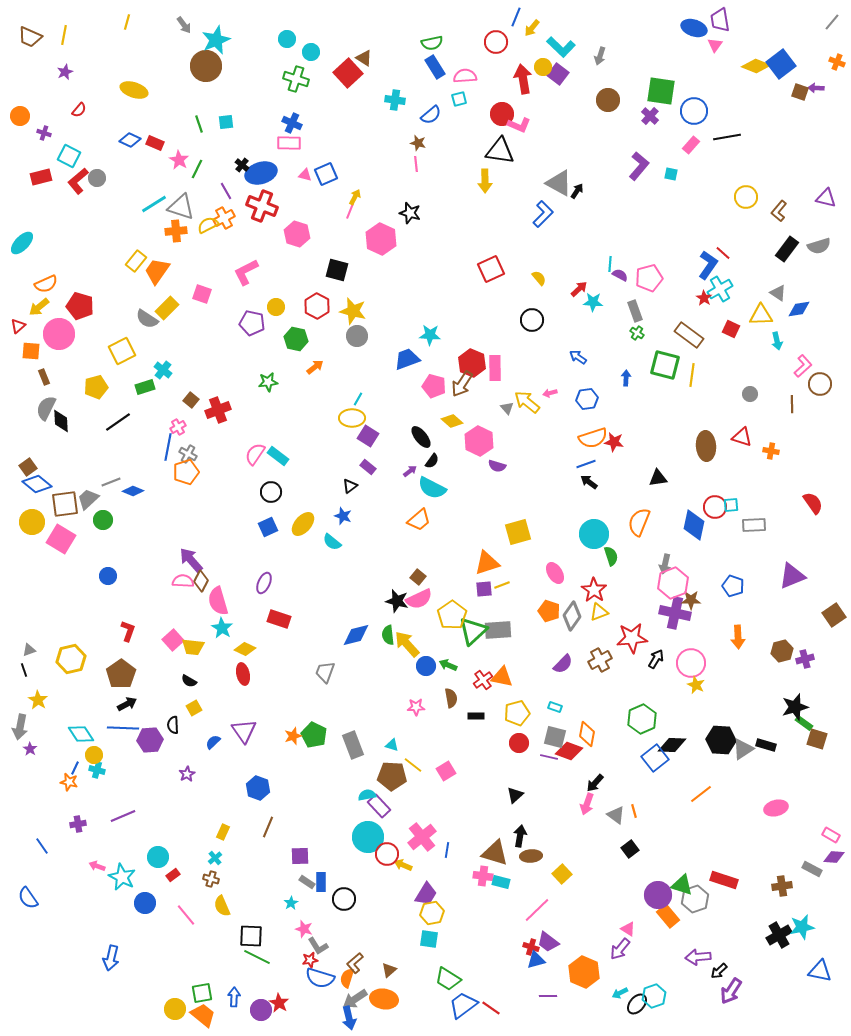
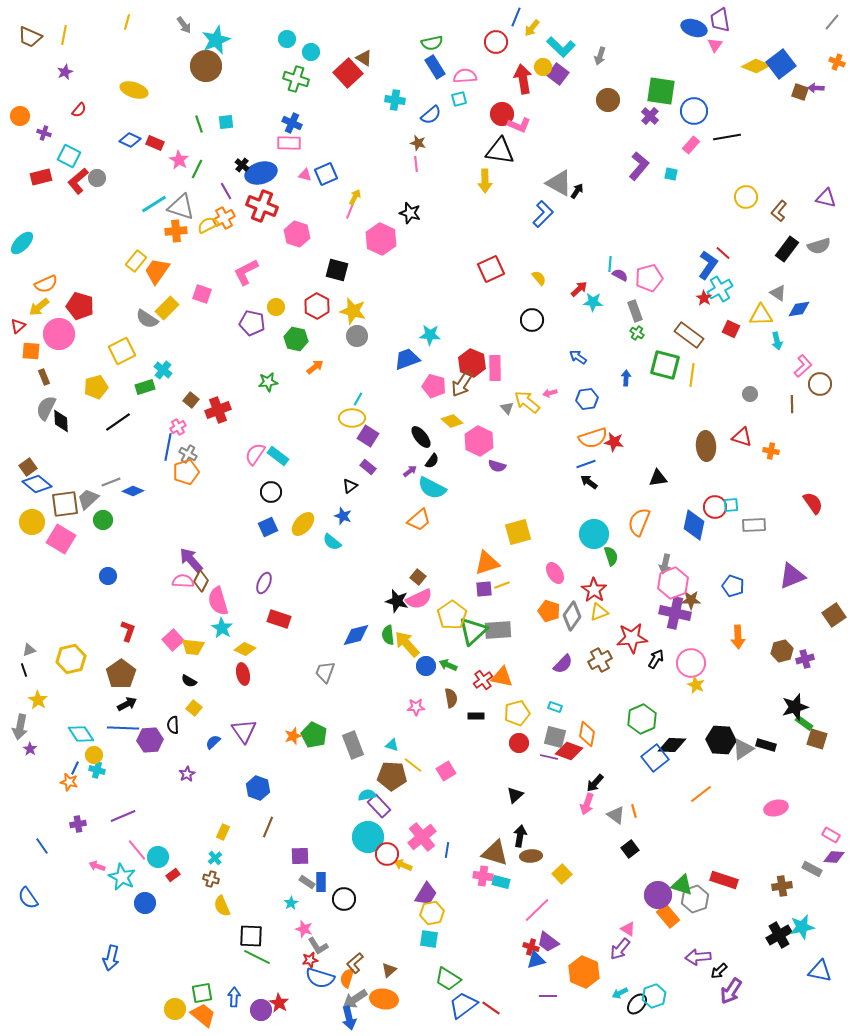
yellow square at (194, 708): rotated 21 degrees counterclockwise
pink line at (186, 915): moved 49 px left, 65 px up
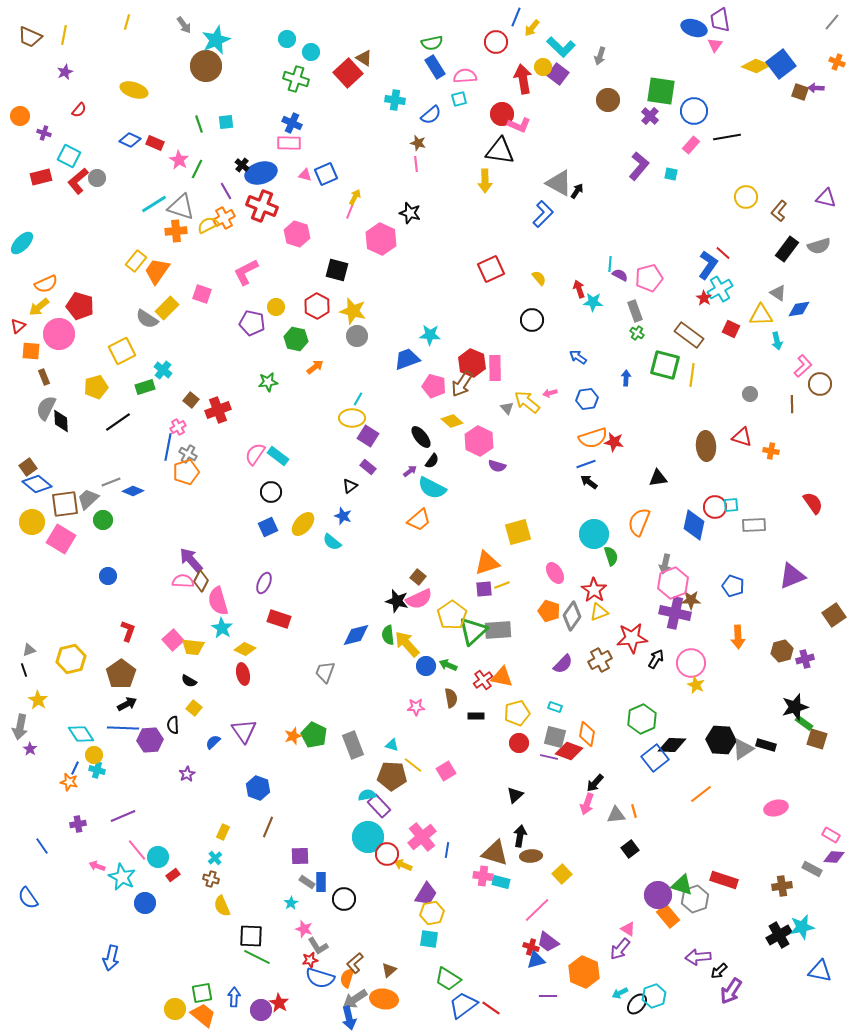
red arrow at (579, 289): rotated 66 degrees counterclockwise
gray triangle at (616, 815): rotated 42 degrees counterclockwise
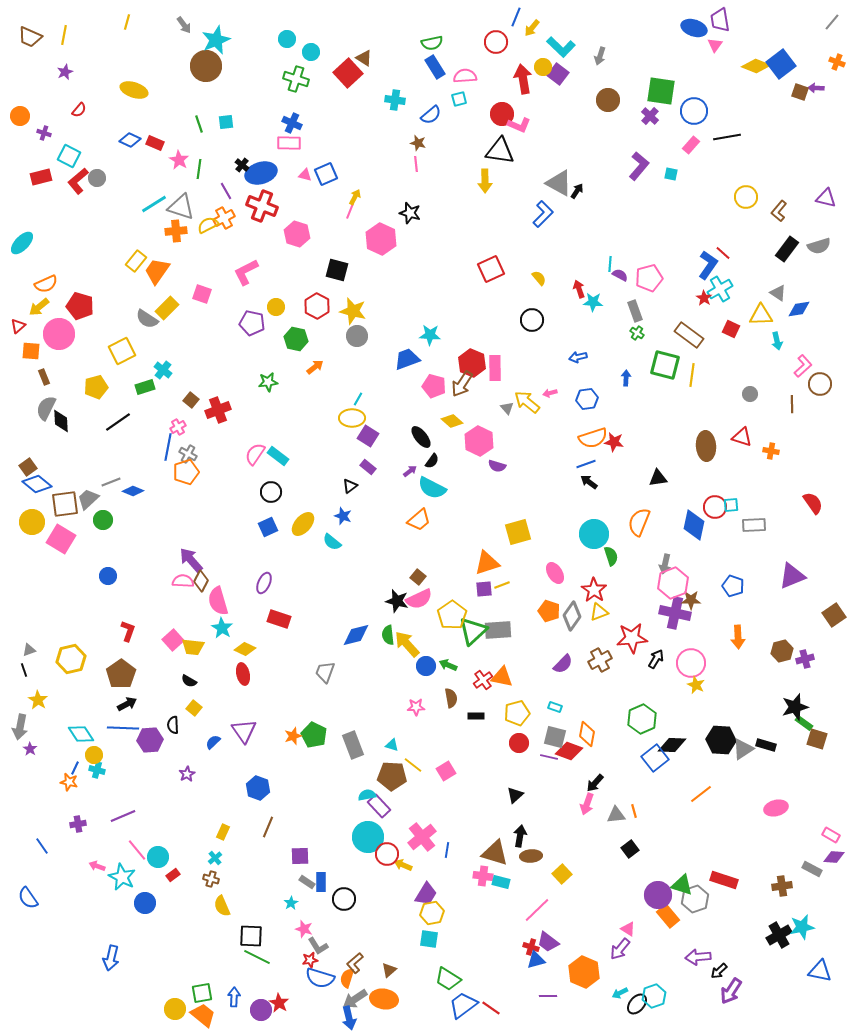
green line at (197, 169): moved 2 px right; rotated 18 degrees counterclockwise
blue arrow at (578, 357): rotated 48 degrees counterclockwise
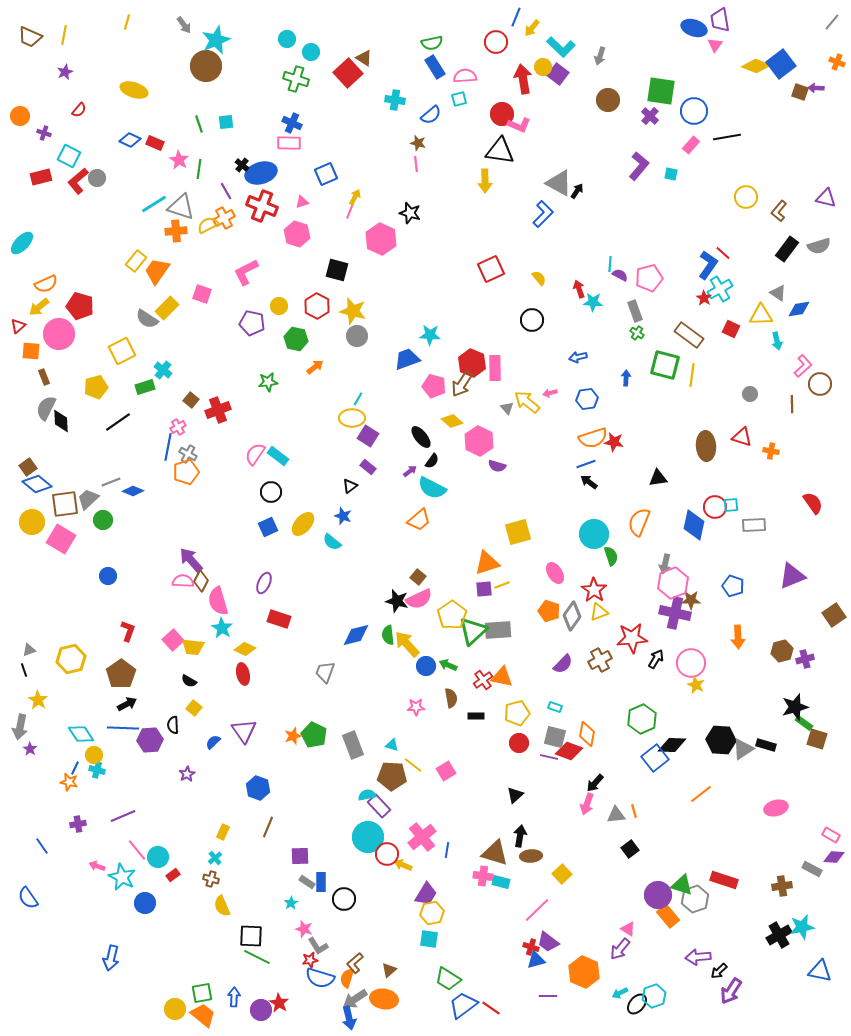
pink triangle at (305, 175): moved 3 px left, 27 px down; rotated 32 degrees counterclockwise
yellow circle at (276, 307): moved 3 px right, 1 px up
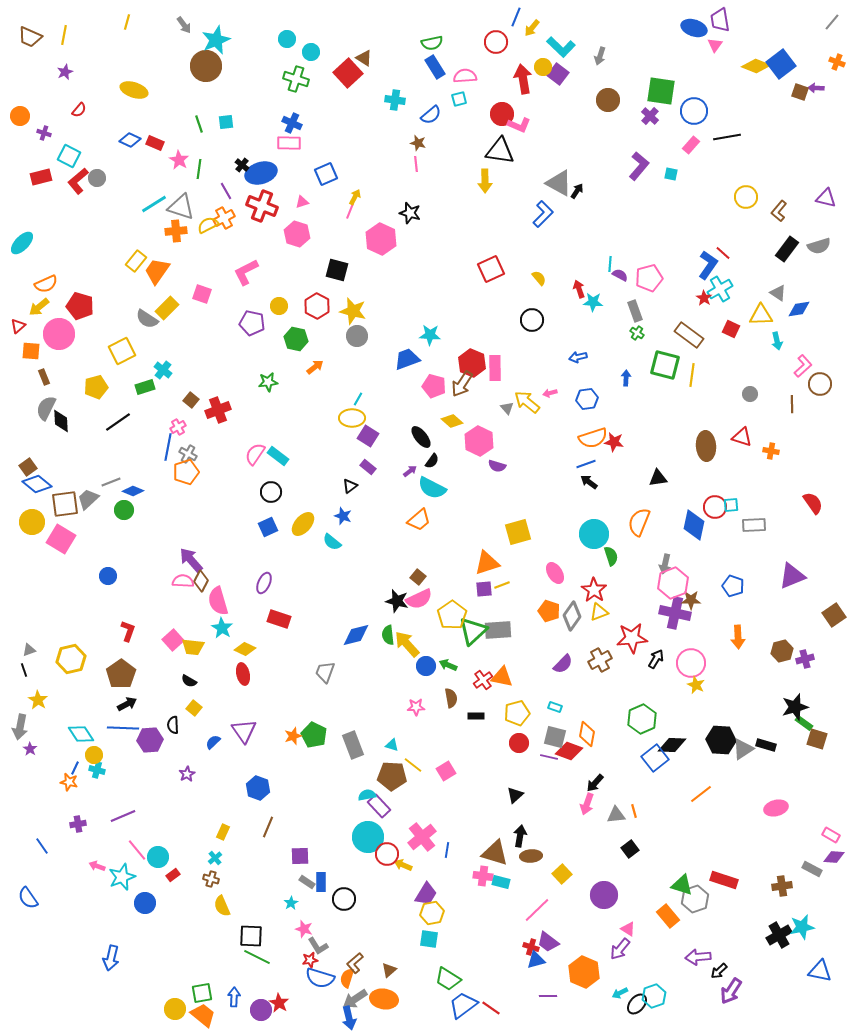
green circle at (103, 520): moved 21 px right, 10 px up
cyan star at (122, 877): rotated 24 degrees clockwise
purple circle at (658, 895): moved 54 px left
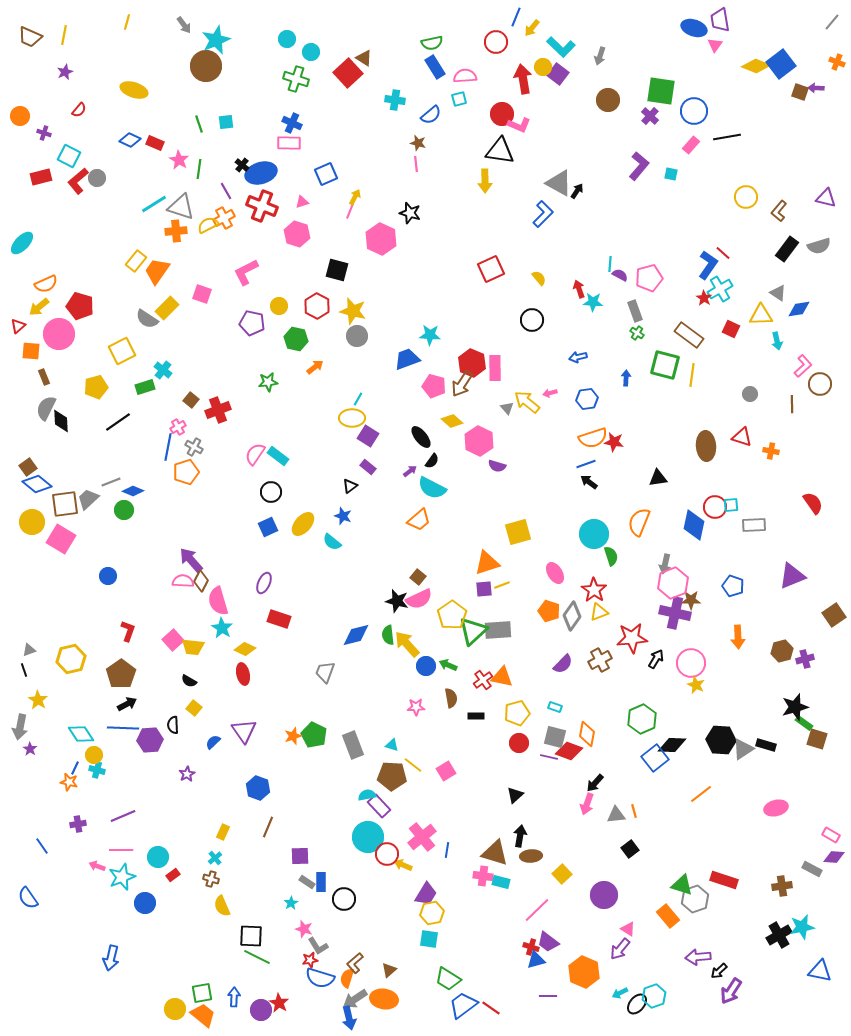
gray cross at (188, 454): moved 6 px right, 7 px up
pink line at (137, 850): moved 16 px left; rotated 50 degrees counterclockwise
